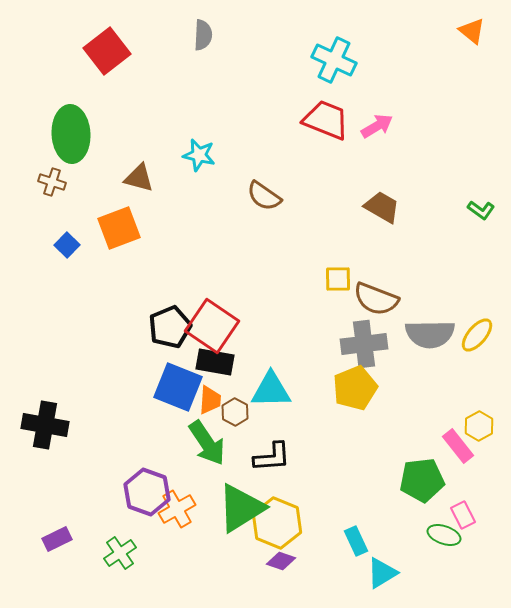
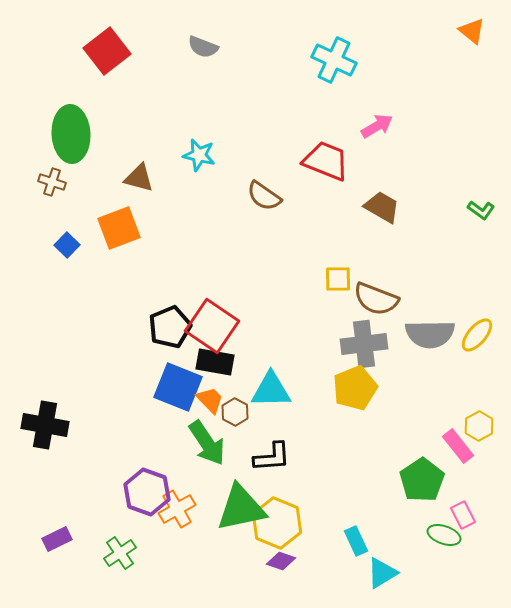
gray semicircle at (203, 35): moved 12 px down; rotated 108 degrees clockwise
red trapezoid at (326, 120): moved 41 px down
orange trapezoid at (210, 400): rotated 48 degrees counterclockwise
green pentagon at (422, 480): rotated 27 degrees counterclockwise
green triangle at (241, 508): rotated 20 degrees clockwise
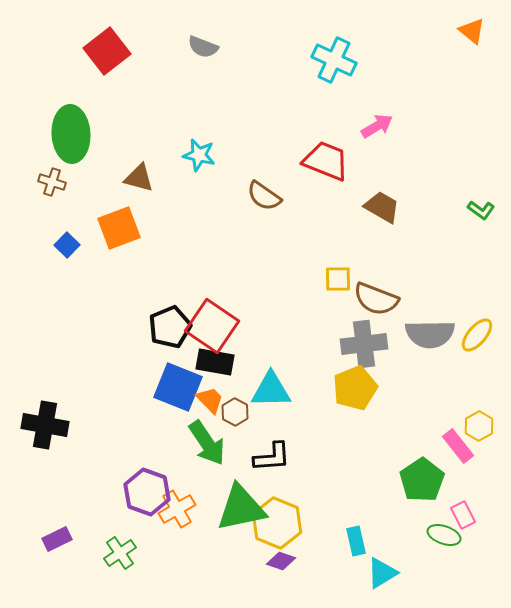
cyan rectangle at (356, 541): rotated 12 degrees clockwise
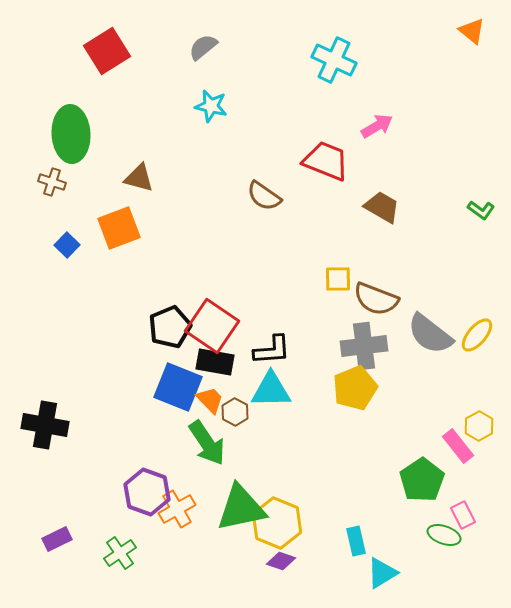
gray semicircle at (203, 47): rotated 120 degrees clockwise
red square at (107, 51): rotated 6 degrees clockwise
cyan star at (199, 155): moved 12 px right, 49 px up
gray semicircle at (430, 334): rotated 39 degrees clockwise
gray cross at (364, 344): moved 2 px down
black L-shape at (272, 457): moved 107 px up
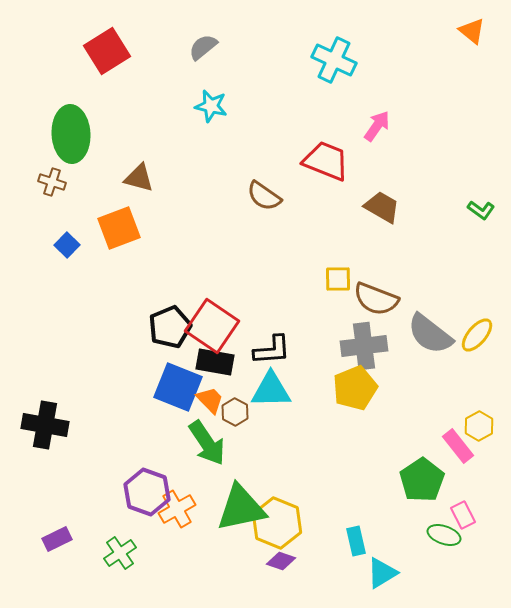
pink arrow at (377, 126): rotated 24 degrees counterclockwise
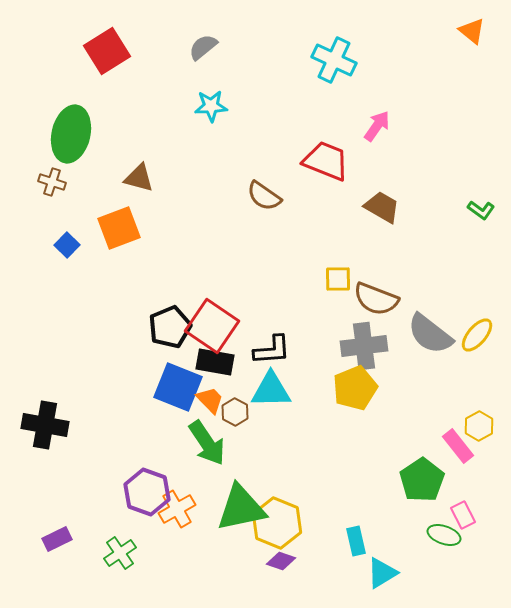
cyan star at (211, 106): rotated 16 degrees counterclockwise
green ellipse at (71, 134): rotated 16 degrees clockwise
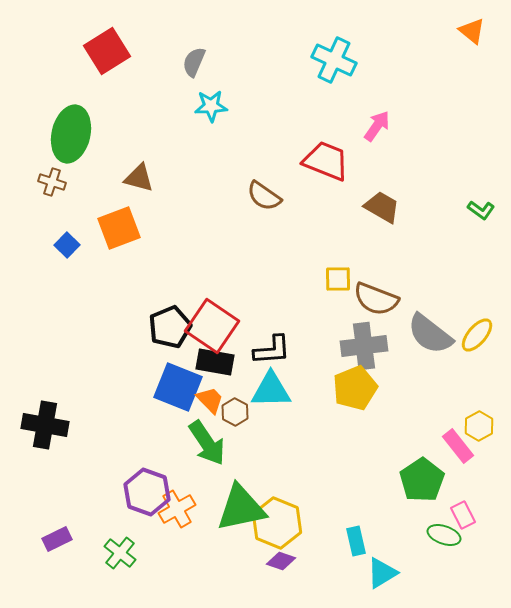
gray semicircle at (203, 47): moved 9 px left, 15 px down; rotated 28 degrees counterclockwise
green cross at (120, 553): rotated 16 degrees counterclockwise
